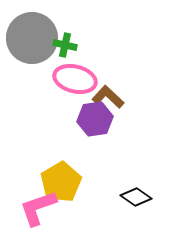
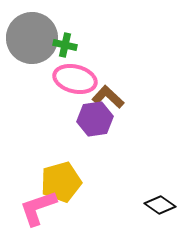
yellow pentagon: rotated 15 degrees clockwise
black diamond: moved 24 px right, 8 px down
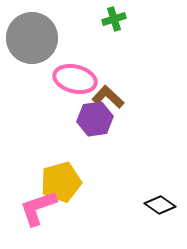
green cross: moved 49 px right, 26 px up; rotated 30 degrees counterclockwise
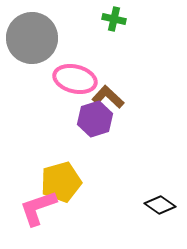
green cross: rotated 30 degrees clockwise
purple hexagon: rotated 8 degrees counterclockwise
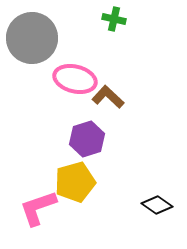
purple hexagon: moved 8 px left, 20 px down
yellow pentagon: moved 14 px right
black diamond: moved 3 px left
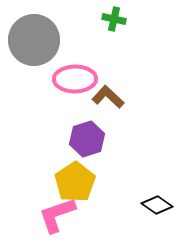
gray circle: moved 2 px right, 2 px down
pink ellipse: rotated 15 degrees counterclockwise
yellow pentagon: rotated 18 degrees counterclockwise
pink L-shape: moved 19 px right, 7 px down
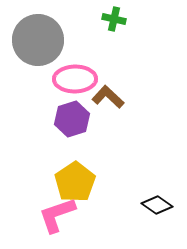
gray circle: moved 4 px right
purple hexagon: moved 15 px left, 20 px up
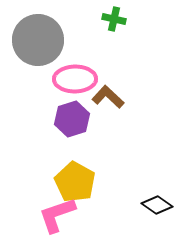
yellow pentagon: rotated 9 degrees counterclockwise
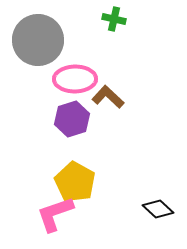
black diamond: moved 1 px right, 4 px down; rotated 8 degrees clockwise
pink L-shape: moved 2 px left, 1 px up
